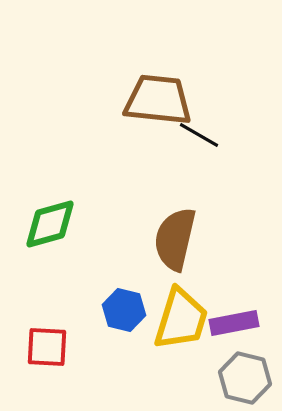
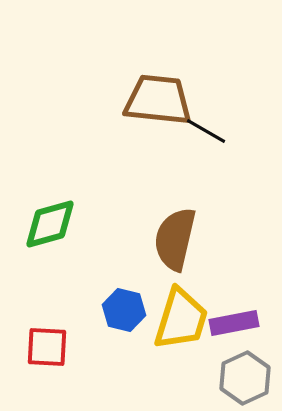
black line: moved 7 px right, 4 px up
gray hexagon: rotated 21 degrees clockwise
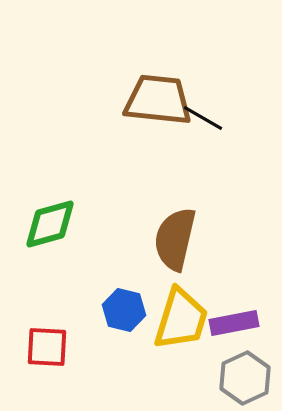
black line: moved 3 px left, 13 px up
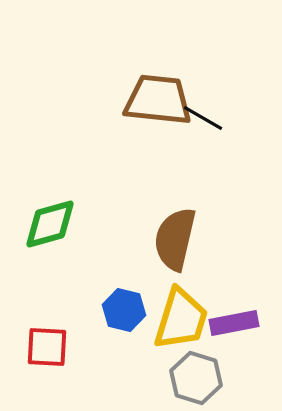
gray hexagon: moved 49 px left; rotated 18 degrees counterclockwise
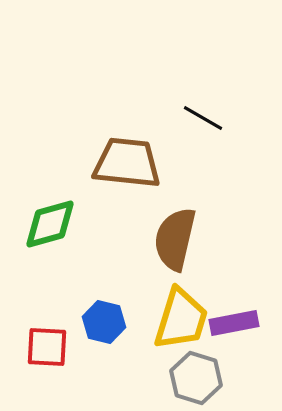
brown trapezoid: moved 31 px left, 63 px down
blue hexagon: moved 20 px left, 12 px down
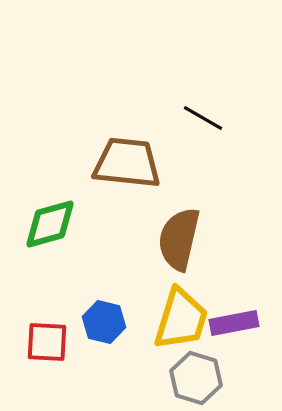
brown semicircle: moved 4 px right
red square: moved 5 px up
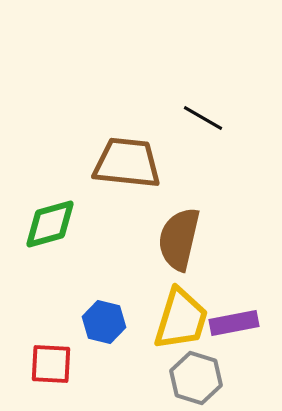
red square: moved 4 px right, 22 px down
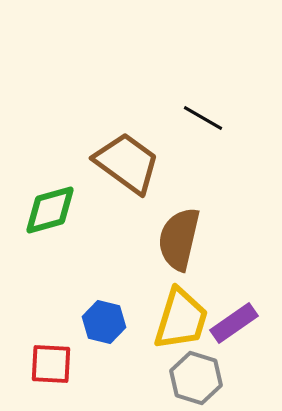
brown trapezoid: rotated 30 degrees clockwise
green diamond: moved 14 px up
purple rectangle: rotated 24 degrees counterclockwise
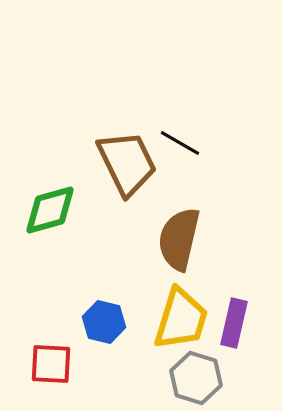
black line: moved 23 px left, 25 px down
brown trapezoid: rotated 28 degrees clockwise
purple rectangle: rotated 42 degrees counterclockwise
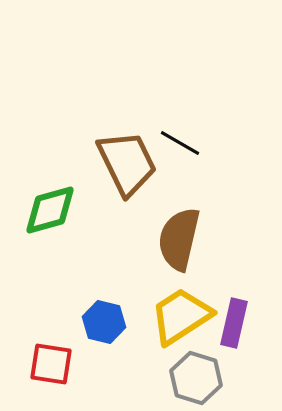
yellow trapezoid: moved 3 px up; rotated 140 degrees counterclockwise
red square: rotated 6 degrees clockwise
